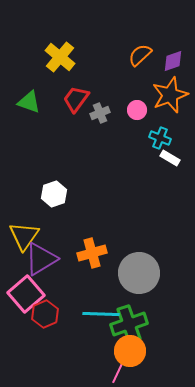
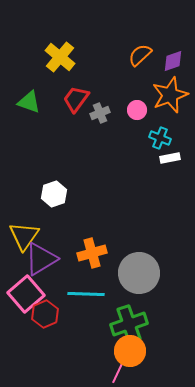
white rectangle: rotated 42 degrees counterclockwise
cyan line: moved 15 px left, 20 px up
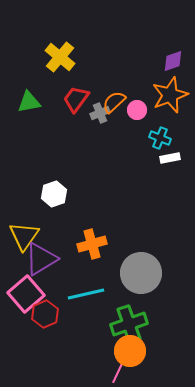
orange semicircle: moved 26 px left, 47 px down
green triangle: rotated 30 degrees counterclockwise
orange cross: moved 9 px up
gray circle: moved 2 px right
cyan line: rotated 15 degrees counterclockwise
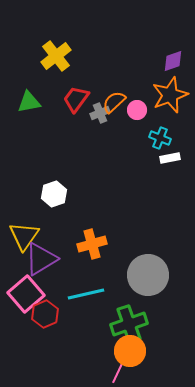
yellow cross: moved 4 px left, 1 px up; rotated 12 degrees clockwise
gray circle: moved 7 px right, 2 px down
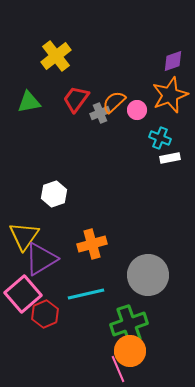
pink square: moved 3 px left
pink line: moved 1 px left, 1 px up; rotated 48 degrees counterclockwise
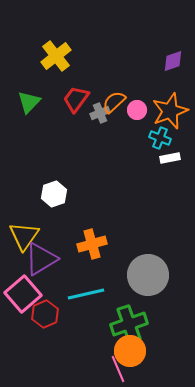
orange star: moved 16 px down
green triangle: rotated 35 degrees counterclockwise
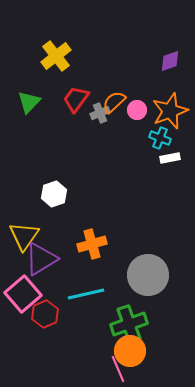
purple diamond: moved 3 px left
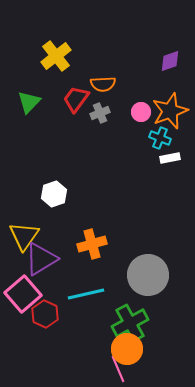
orange semicircle: moved 11 px left, 18 px up; rotated 140 degrees counterclockwise
pink circle: moved 4 px right, 2 px down
red hexagon: rotated 12 degrees counterclockwise
green cross: moved 1 px right, 1 px up; rotated 9 degrees counterclockwise
orange circle: moved 3 px left, 2 px up
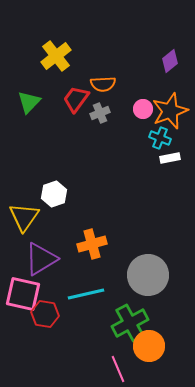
purple diamond: rotated 20 degrees counterclockwise
pink circle: moved 2 px right, 3 px up
yellow triangle: moved 19 px up
pink square: rotated 36 degrees counterclockwise
red hexagon: rotated 16 degrees counterclockwise
orange circle: moved 22 px right, 3 px up
